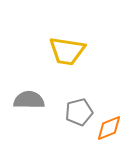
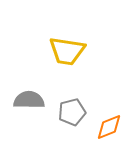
gray pentagon: moved 7 px left
orange diamond: moved 1 px up
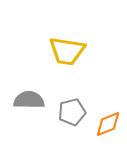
orange diamond: moved 1 px left, 3 px up
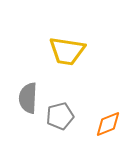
gray semicircle: moved 1 px left, 2 px up; rotated 88 degrees counterclockwise
gray pentagon: moved 12 px left, 4 px down
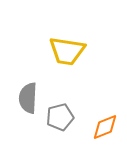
gray pentagon: moved 1 px down
orange diamond: moved 3 px left, 3 px down
